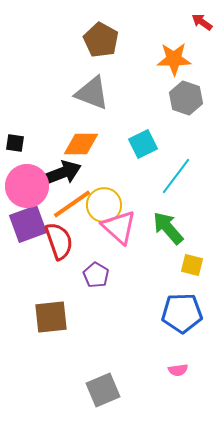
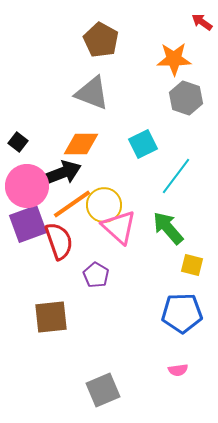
black square: moved 3 px right, 1 px up; rotated 30 degrees clockwise
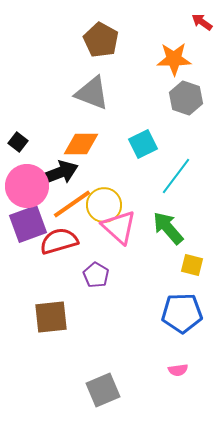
black arrow: moved 3 px left
red semicircle: rotated 87 degrees counterclockwise
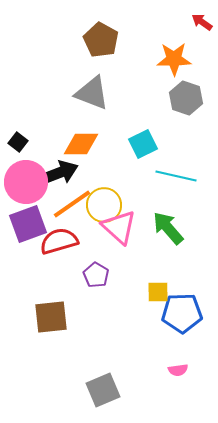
cyan line: rotated 66 degrees clockwise
pink circle: moved 1 px left, 4 px up
yellow square: moved 34 px left, 27 px down; rotated 15 degrees counterclockwise
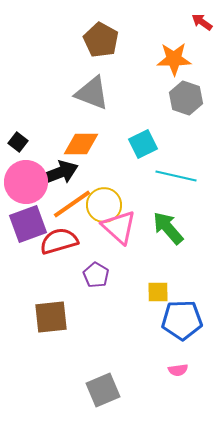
blue pentagon: moved 7 px down
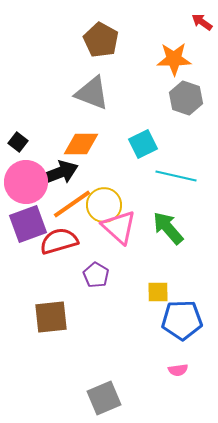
gray square: moved 1 px right, 8 px down
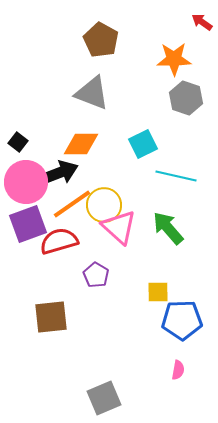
pink semicircle: rotated 72 degrees counterclockwise
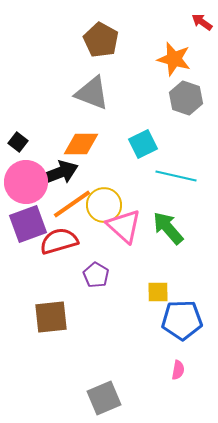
orange star: rotated 16 degrees clockwise
pink triangle: moved 5 px right, 1 px up
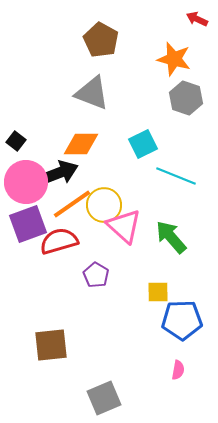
red arrow: moved 5 px left, 3 px up; rotated 10 degrees counterclockwise
black square: moved 2 px left, 1 px up
cyan line: rotated 9 degrees clockwise
green arrow: moved 3 px right, 9 px down
brown square: moved 28 px down
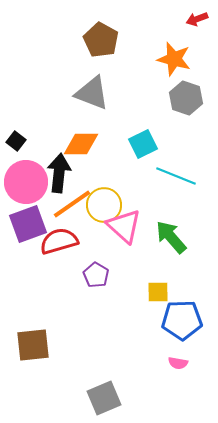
red arrow: rotated 45 degrees counterclockwise
black arrow: rotated 63 degrees counterclockwise
brown square: moved 18 px left
pink semicircle: moved 7 px up; rotated 90 degrees clockwise
